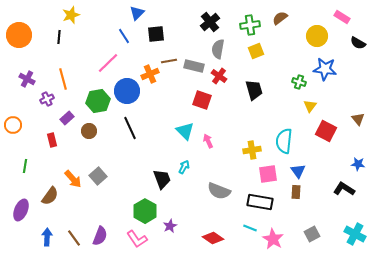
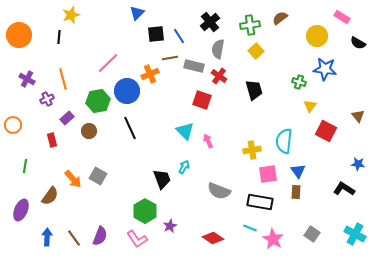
blue line at (124, 36): moved 55 px right
yellow square at (256, 51): rotated 21 degrees counterclockwise
brown line at (169, 61): moved 1 px right, 3 px up
brown triangle at (358, 119): moved 3 px up
gray square at (98, 176): rotated 18 degrees counterclockwise
gray square at (312, 234): rotated 28 degrees counterclockwise
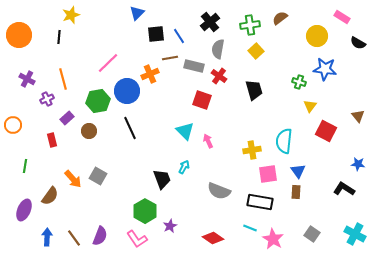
purple ellipse at (21, 210): moved 3 px right
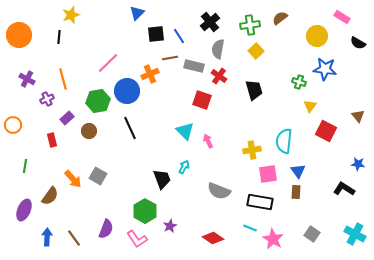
purple semicircle at (100, 236): moved 6 px right, 7 px up
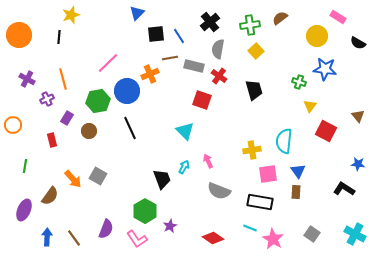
pink rectangle at (342, 17): moved 4 px left
purple rectangle at (67, 118): rotated 16 degrees counterclockwise
pink arrow at (208, 141): moved 20 px down
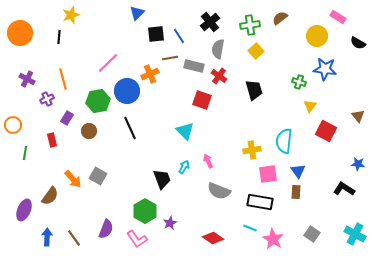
orange circle at (19, 35): moved 1 px right, 2 px up
green line at (25, 166): moved 13 px up
purple star at (170, 226): moved 3 px up
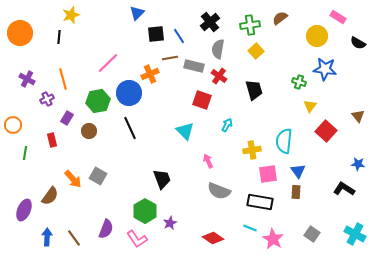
blue circle at (127, 91): moved 2 px right, 2 px down
red square at (326, 131): rotated 15 degrees clockwise
cyan arrow at (184, 167): moved 43 px right, 42 px up
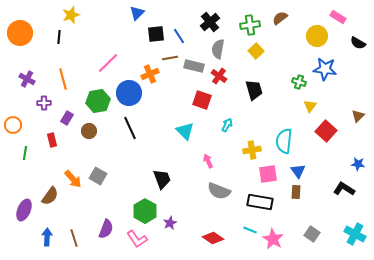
purple cross at (47, 99): moved 3 px left, 4 px down; rotated 24 degrees clockwise
brown triangle at (358, 116): rotated 24 degrees clockwise
cyan line at (250, 228): moved 2 px down
brown line at (74, 238): rotated 18 degrees clockwise
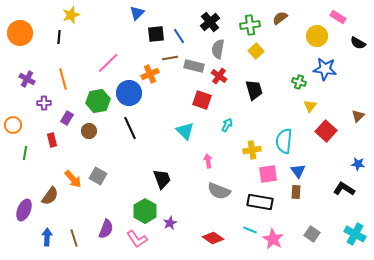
pink arrow at (208, 161): rotated 16 degrees clockwise
